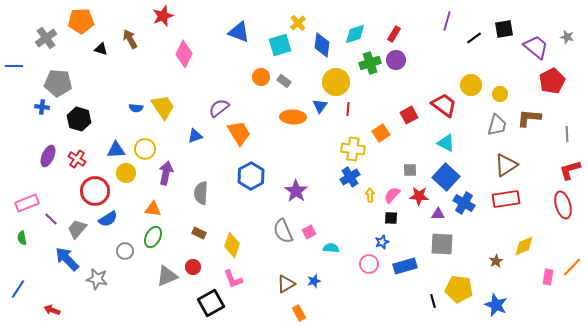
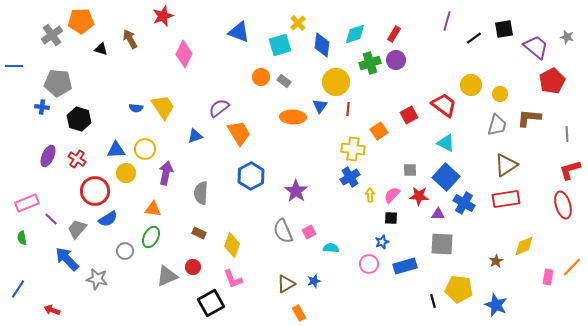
gray cross at (46, 38): moved 6 px right, 3 px up
orange square at (381, 133): moved 2 px left, 2 px up
green ellipse at (153, 237): moved 2 px left
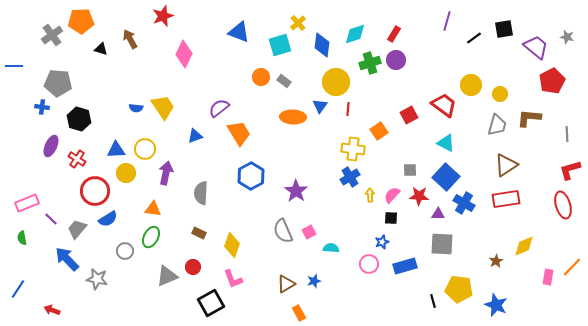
purple ellipse at (48, 156): moved 3 px right, 10 px up
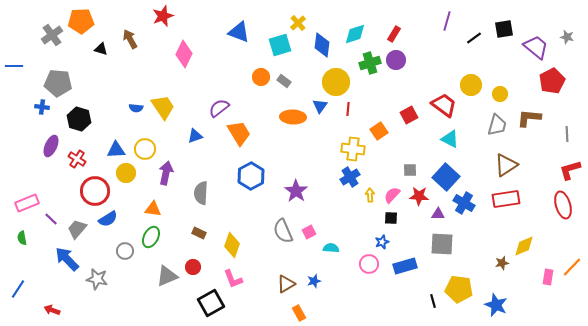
cyan triangle at (446, 143): moved 4 px right, 4 px up
brown star at (496, 261): moved 6 px right, 2 px down; rotated 16 degrees clockwise
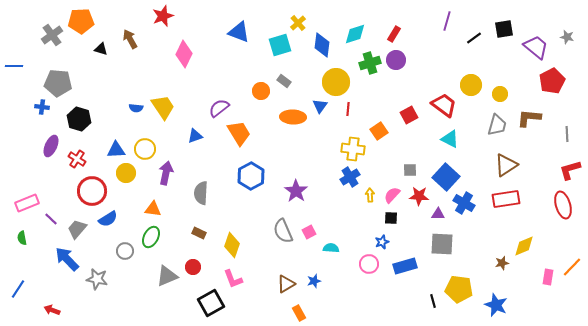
orange circle at (261, 77): moved 14 px down
red circle at (95, 191): moved 3 px left
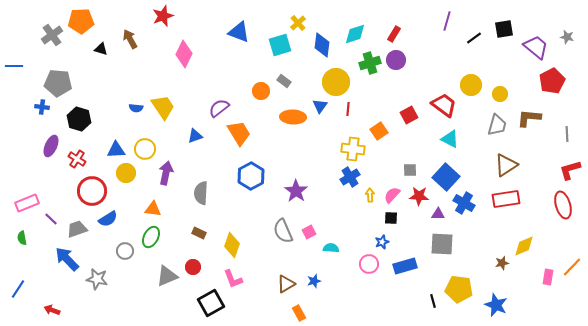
gray trapezoid at (77, 229): rotated 30 degrees clockwise
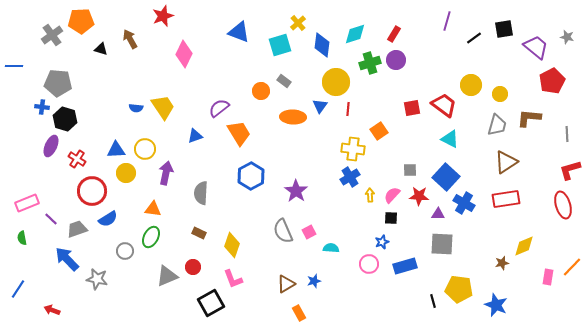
red square at (409, 115): moved 3 px right, 7 px up; rotated 18 degrees clockwise
black hexagon at (79, 119): moved 14 px left
brown triangle at (506, 165): moved 3 px up
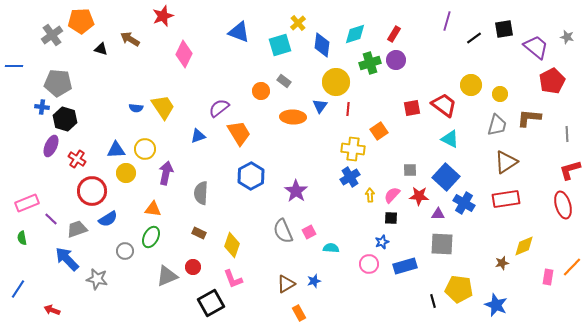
brown arrow at (130, 39): rotated 30 degrees counterclockwise
blue triangle at (195, 136): moved 3 px right
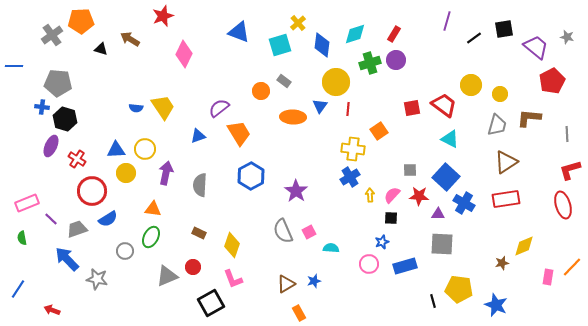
gray semicircle at (201, 193): moved 1 px left, 8 px up
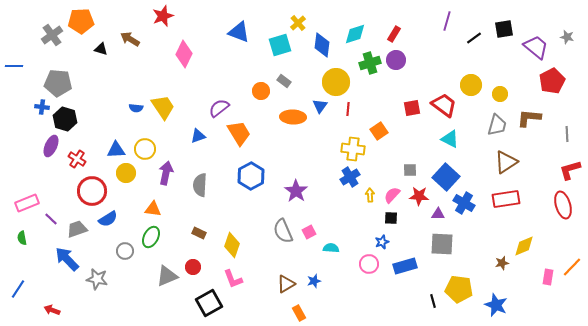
black square at (211, 303): moved 2 px left
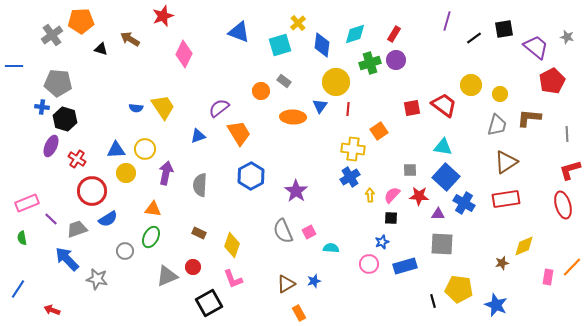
cyan triangle at (450, 139): moved 7 px left, 8 px down; rotated 18 degrees counterclockwise
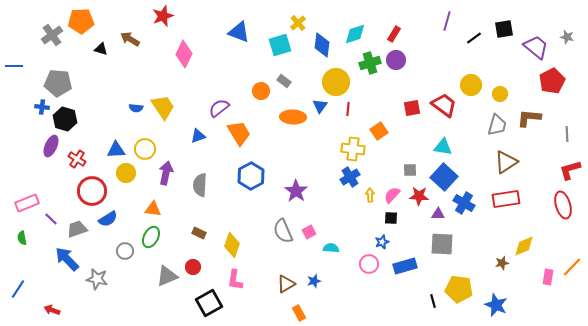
blue square at (446, 177): moved 2 px left
pink L-shape at (233, 279): moved 2 px right, 1 px down; rotated 30 degrees clockwise
